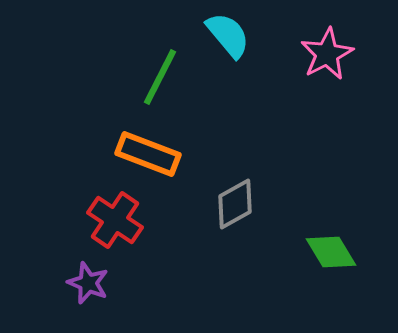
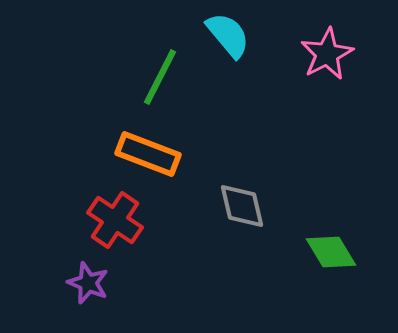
gray diamond: moved 7 px right, 2 px down; rotated 74 degrees counterclockwise
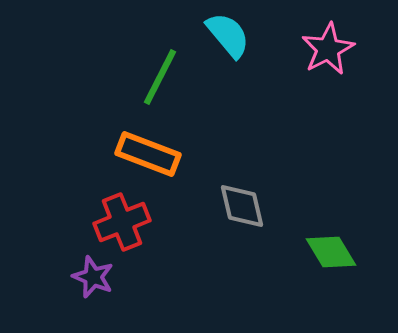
pink star: moved 1 px right, 5 px up
red cross: moved 7 px right, 2 px down; rotated 34 degrees clockwise
purple star: moved 5 px right, 6 px up
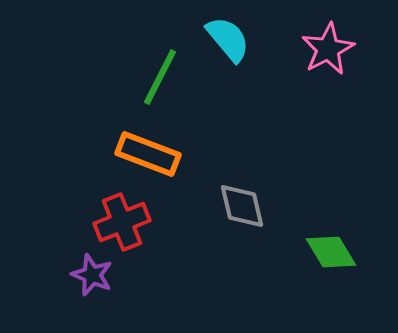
cyan semicircle: moved 4 px down
purple star: moved 1 px left, 2 px up
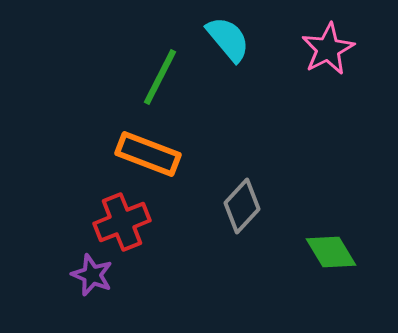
gray diamond: rotated 56 degrees clockwise
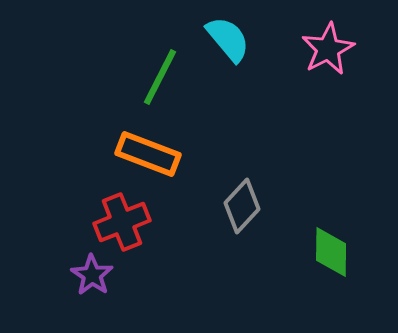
green diamond: rotated 32 degrees clockwise
purple star: rotated 12 degrees clockwise
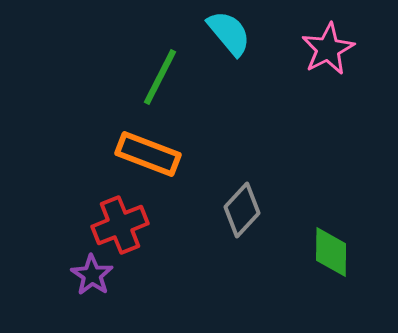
cyan semicircle: moved 1 px right, 6 px up
gray diamond: moved 4 px down
red cross: moved 2 px left, 3 px down
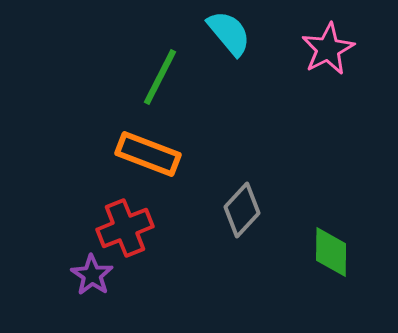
red cross: moved 5 px right, 3 px down
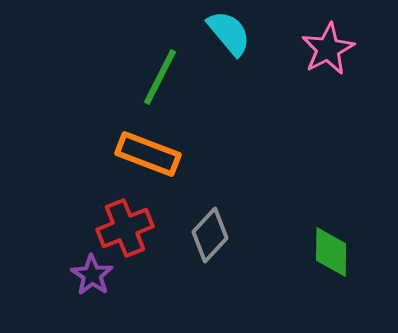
gray diamond: moved 32 px left, 25 px down
